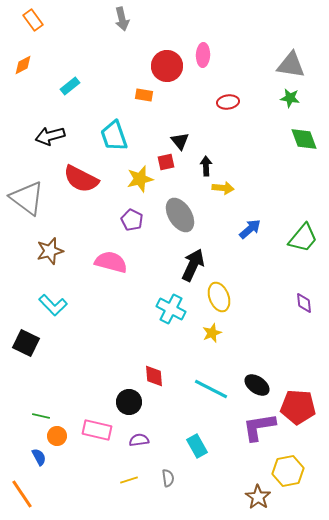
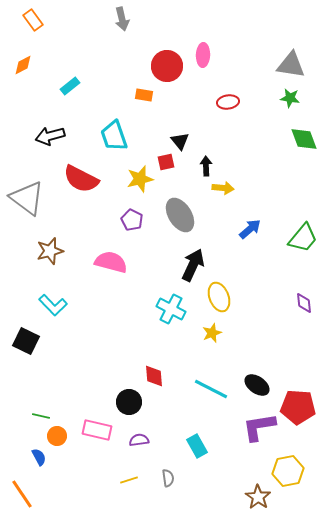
black square at (26, 343): moved 2 px up
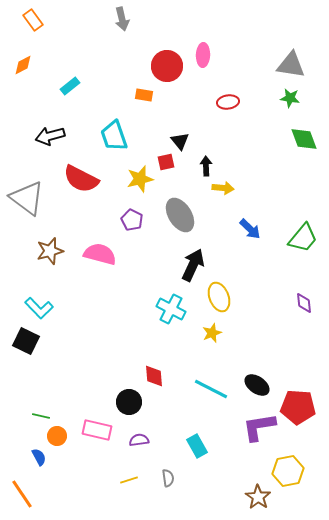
blue arrow at (250, 229): rotated 85 degrees clockwise
pink semicircle at (111, 262): moved 11 px left, 8 px up
cyan L-shape at (53, 305): moved 14 px left, 3 px down
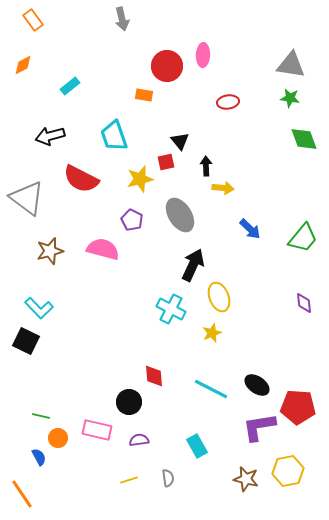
pink semicircle at (100, 254): moved 3 px right, 5 px up
orange circle at (57, 436): moved 1 px right, 2 px down
brown star at (258, 497): moved 12 px left, 18 px up; rotated 20 degrees counterclockwise
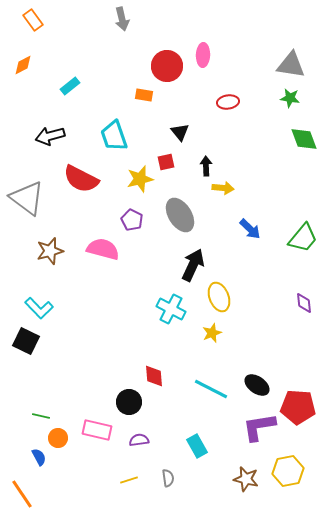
black triangle at (180, 141): moved 9 px up
